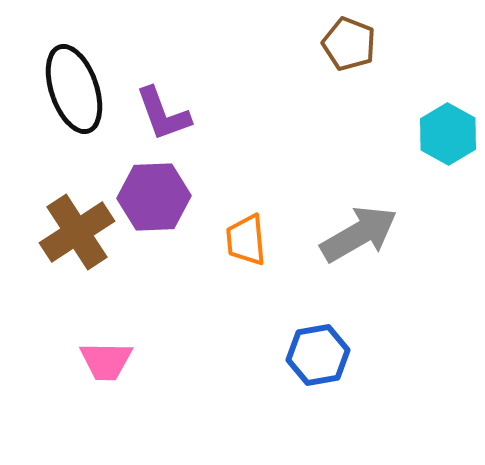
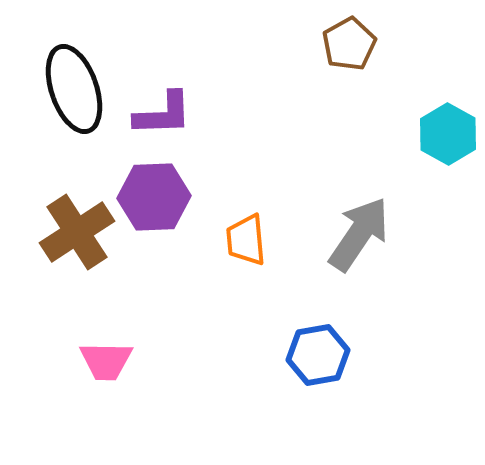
brown pentagon: rotated 22 degrees clockwise
purple L-shape: rotated 72 degrees counterclockwise
gray arrow: rotated 26 degrees counterclockwise
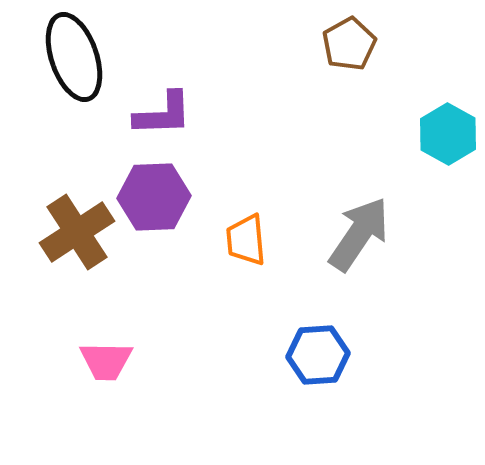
black ellipse: moved 32 px up
blue hexagon: rotated 6 degrees clockwise
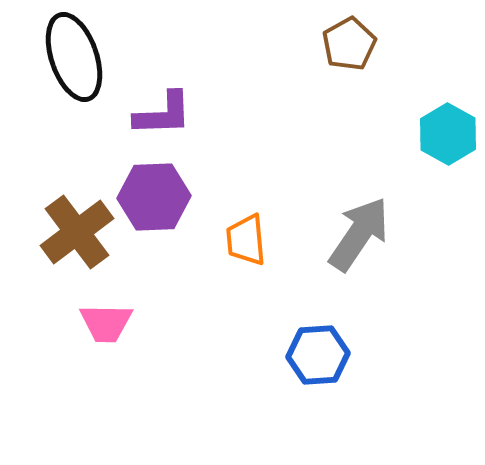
brown cross: rotated 4 degrees counterclockwise
pink trapezoid: moved 38 px up
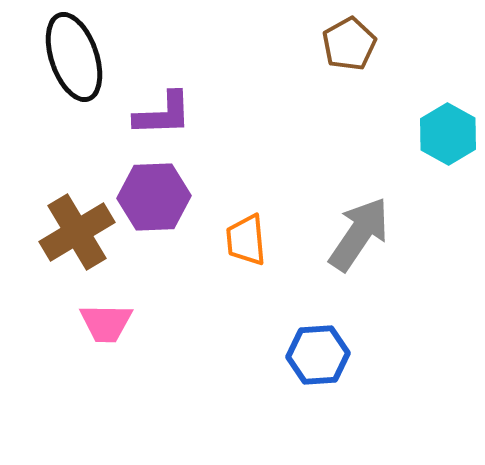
brown cross: rotated 6 degrees clockwise
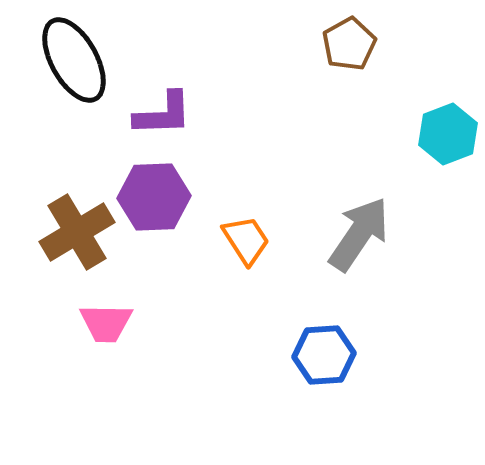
black ellipse: moved 3 px down; rotated 10 degrees counterclockwise
cyan hexagon: rotated 10 degrees clockwise
orange trapezoid: rotated 152 degrees clockwise
blue hexagon: moved 6 px right
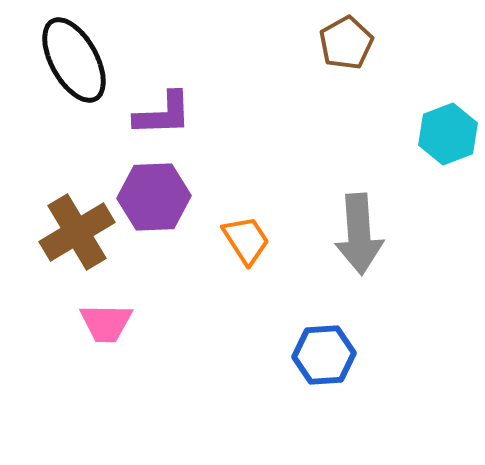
brown pentagon: moved 3 px left, 1 px up
gray arrow: rotated 142 degrees clockwise
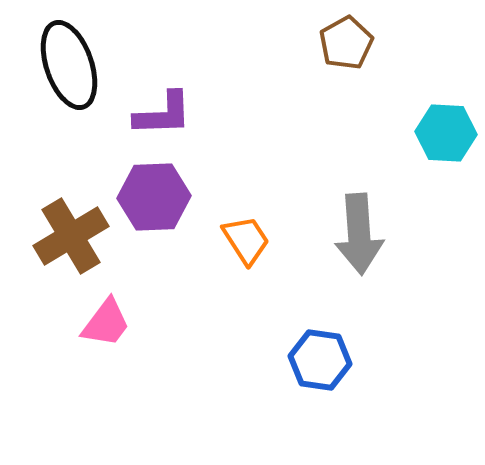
black ellipse: moved 5 px left, 5 px down; rotated 10 degrees clockwise
cyan hexagon: moved 2 px left, 1 px up; rotated 24 degrees clockwise
brown cross: moved 6 px left, 4 px down
pink trapezoid: rotated 54 degrees counterclockwise
blue hexagon: moved 4 px left, 5 px down; rotated 12 degrees clockwise
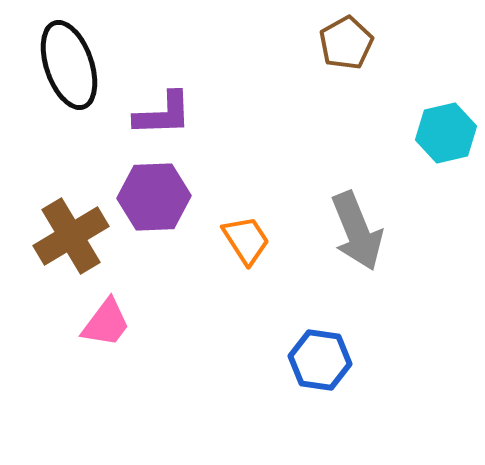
cyan hexagon: rotated 16 degrees counterclockwise
gray arrow: moved 2 px left, 3 px up; rotated 18 degrees counterclockwise
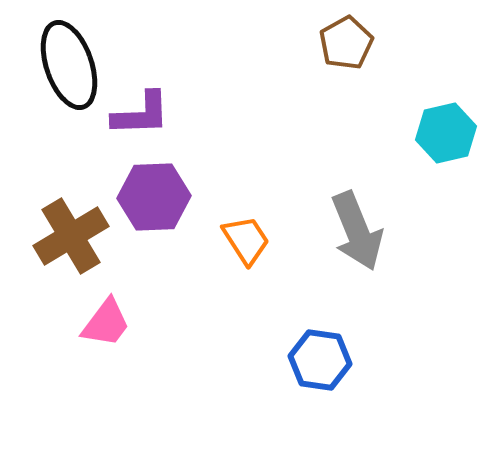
purple L-shape: moved 22 px left
